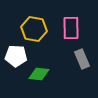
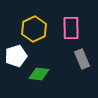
yellow hexagon: rotated 25 degrees clockwise
white pentagon: rotated 20 degrees counterclockwise
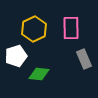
gray rectangle: moved 2 px right
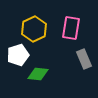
pink rectangle: rotated 10 degrees clockwise
white pentagon: moved 2 px right, 1 px up
green diamond: moved 1 px left
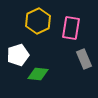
yellow hexagon: moved 4 px right, 8 px up
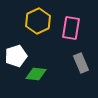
white pentagon: moved 2 px left, 1 px down
gray rectangle: moved 3 px left, 4 px down
green diamond: moved 2 px left
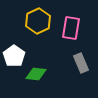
white pentagon: moved 2 px left; rotated 20 degrees counterclockwise
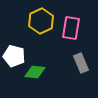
yellow hexagon: moved 3 px right
white pentagon: rotated 20 degrees counterclockwise
green diamond: moved 1 px left, 2 px up
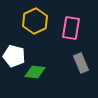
yellow hexagon: moved 6 px left
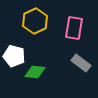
pink rectangle: moved 3 px right
gray rectangle: rotated 30 degrees counterclockwise
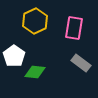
white pentagon: rotated 20 degrees clockwise
